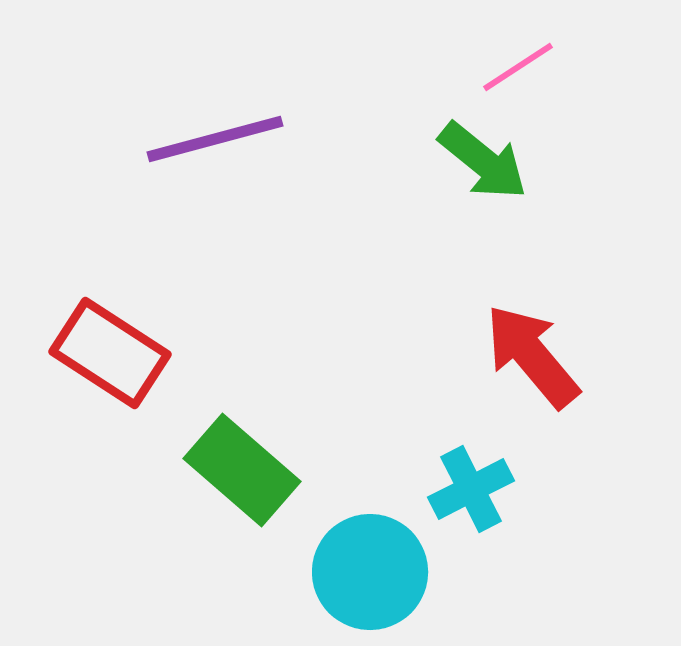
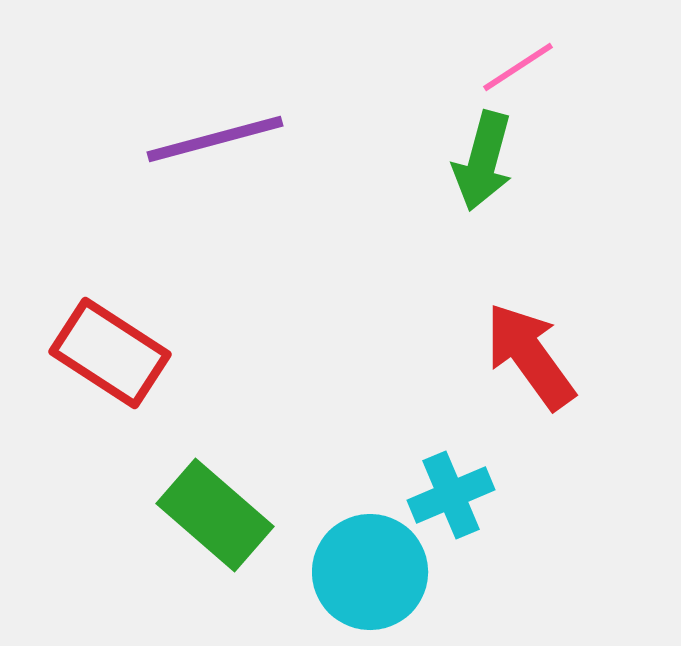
green arrow: rotated 66 degrees clockwise
red arrow: moved 2 px left; rotated 4 degrees clockwise
green rectangle: moved 27 px left, 45 px down
cyan cross: moved 20 px left, 6 px down; rotated 4 degrees clockwise
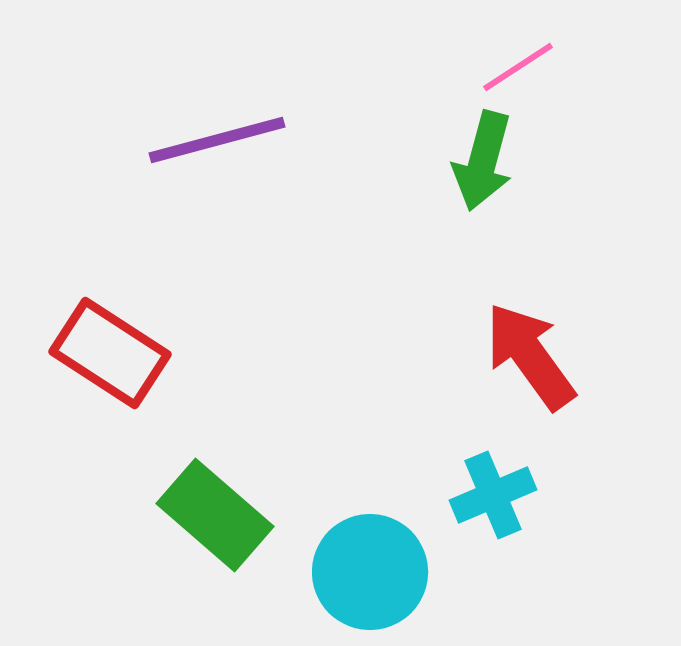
purple line: moved 2 px right, 1 px down
cyan cross: moved 42 px right
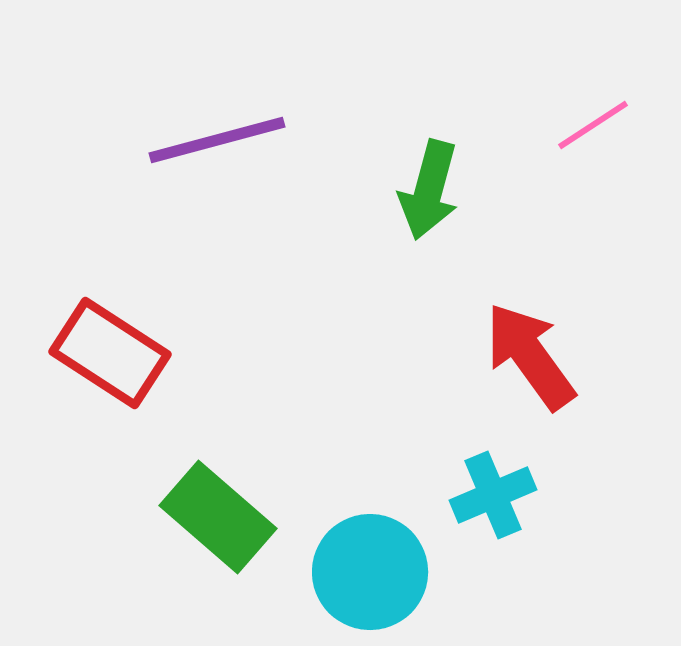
pink line: moved 75 px right, 58 px down
green arrow: moved 54 px left, 29 px down
green rectangle: moved 3 px right, 2 px down
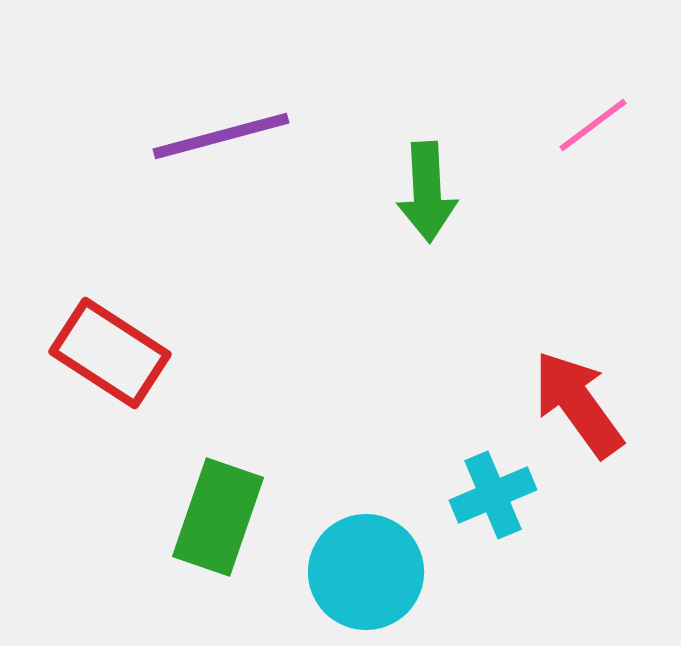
pink line: rotated 4 degrees counterclockwise
purple line: moved 4 px right, 4 px up
green arrow: moved 2 px left, 2 px down; rotated 18 degrees counterclockwise
red arrow: moved 48 px right, 48 px down
green rectangle: rotated 68 degrees clockwise
cyan circle: moved 4 px left
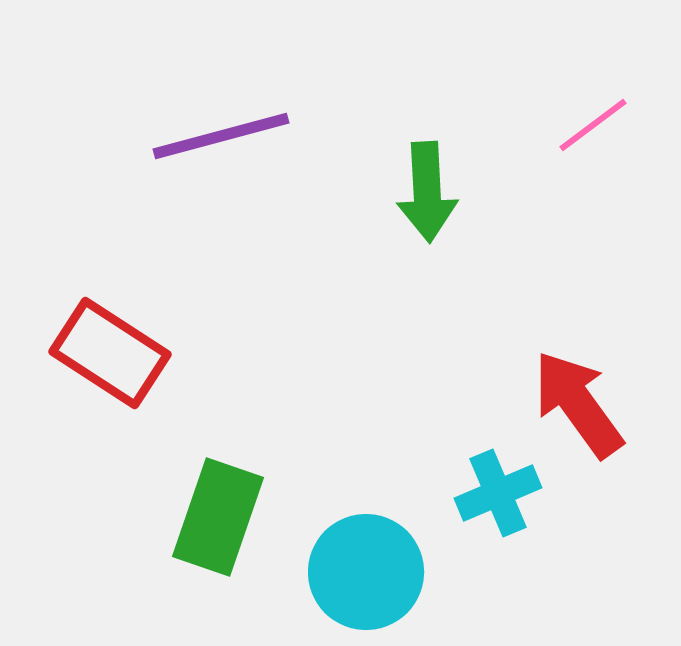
cyan cross: moved 5 px right, 2 px up
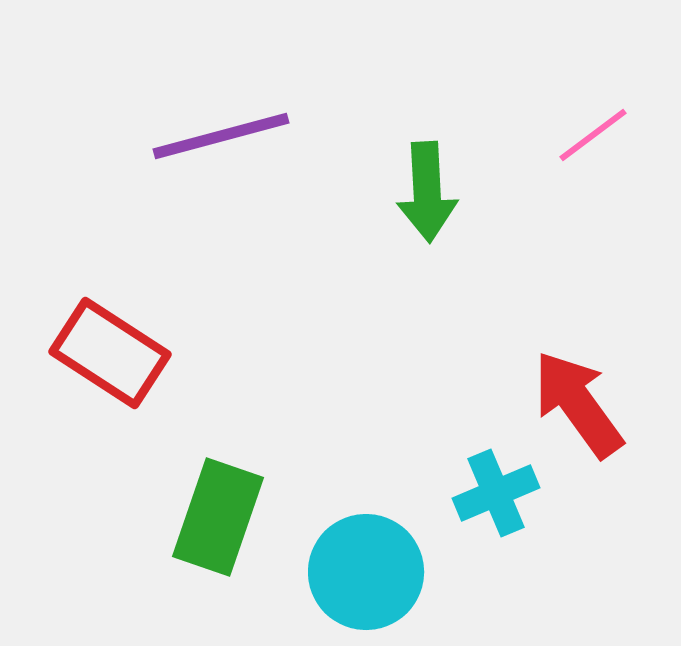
pink line: moved 10 px down
cyan cross: moved 2 px left
